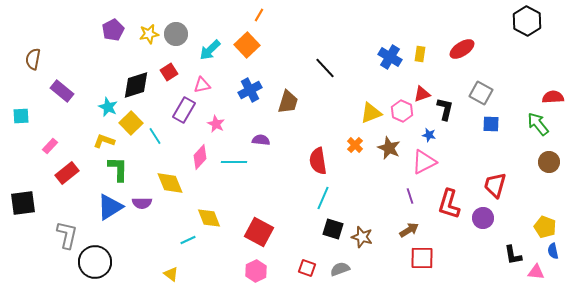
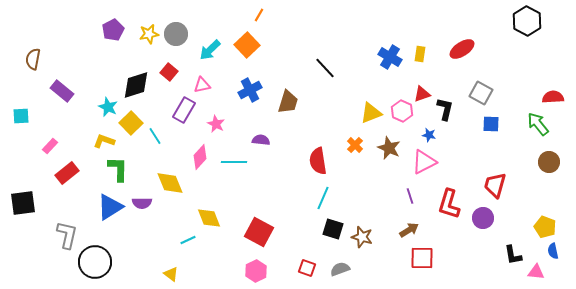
red square at (169, 72): rotated 18 degrees counterclockwise
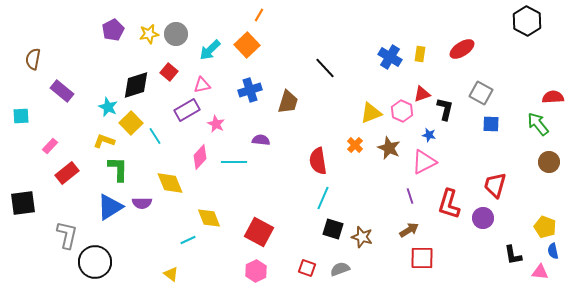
blue cross at (250, 90): rotated 10 degrees clockwise
purple rectangle at (184, 110): moved 3 px right; rotated 30 degrees clockwise
pink triangle at (536, 272): moved 4 px right
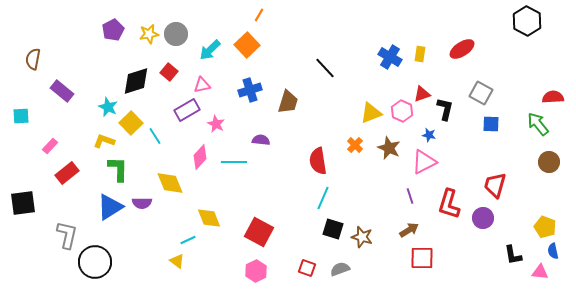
black diamond at (136, 85): moved 4 px up
yellow triangle at (171, 274): moved 6 px right, 13 px up
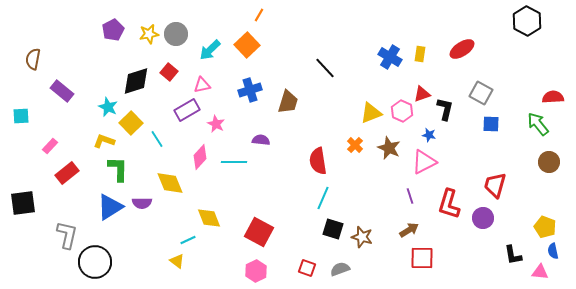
cyan line at (155, 136): moved 2 px right, 3 px down
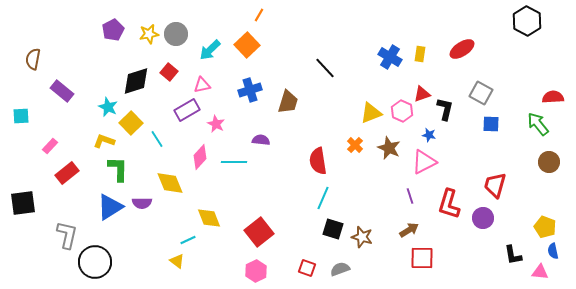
red square at (259, 232): rotated 24 degrees clockwise
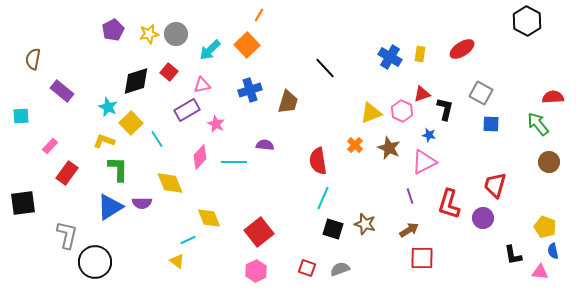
purple semicircle at (261, 140): moved 4 px right, 5 px down
red rectangle at (67, 173): rotated 15 degrees counterclockwise
brown star at (362, 237): moved 3 px right, 13 px up
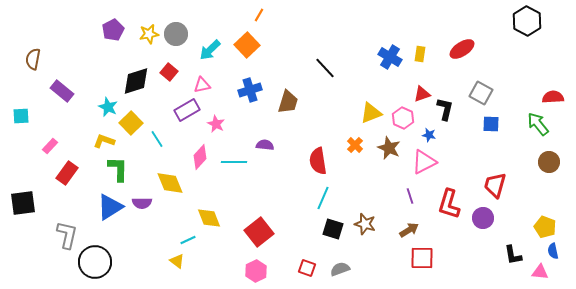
pink hexagon at (402, 111): moved 1 px right, 7 px down
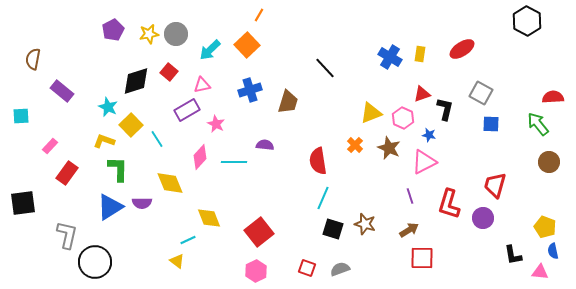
yellow square at (131, 123): moved 2 px down
